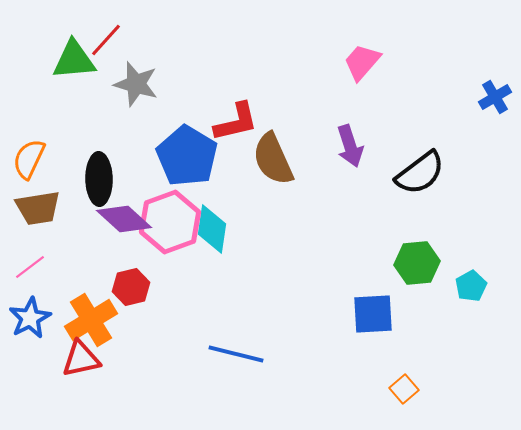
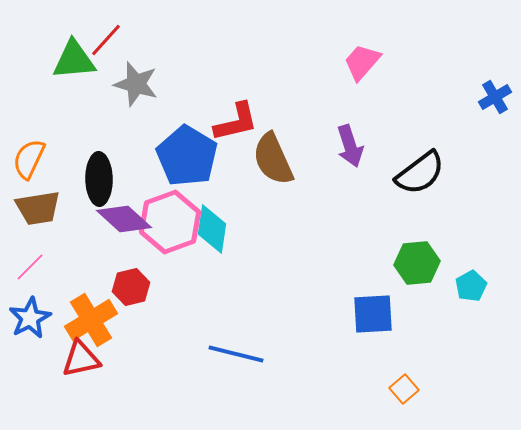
pink line: rotated 8 degrees counterclockwise
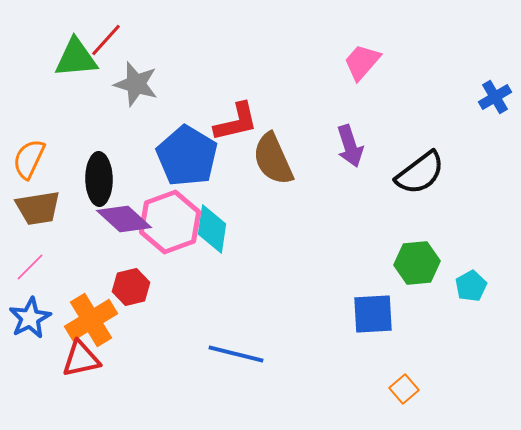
green triangle: moved 2 px right, 2 px up
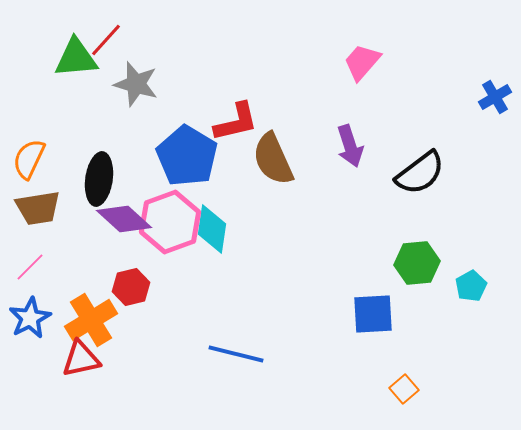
black ellipse: rotated 9 degrees clockwise
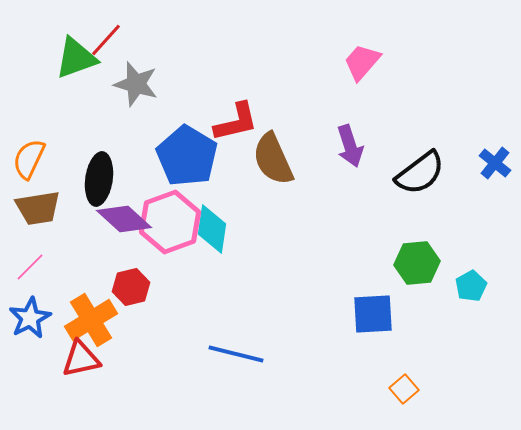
green triangle: rotated 15 degrees counterclockwise
blue cross: moved 66 px down; rotated 20 degrees counterclockwise
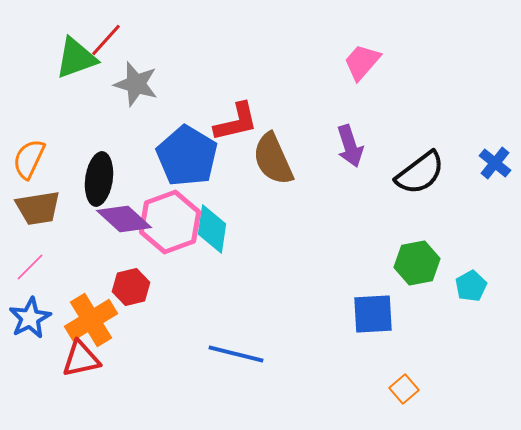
green hexagon: rotated 6 degrees counterclockwise
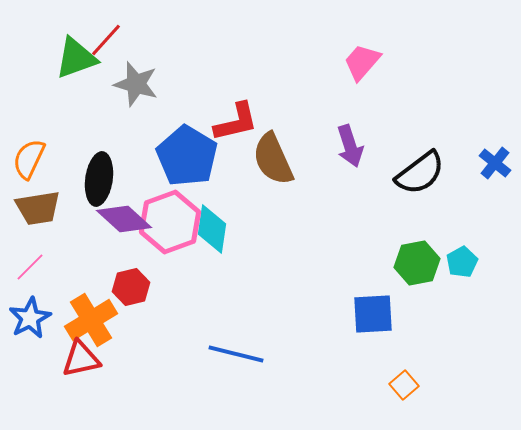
cyan pentagon: moved 9 px left, 24 px up
orange square: moved 4 px up
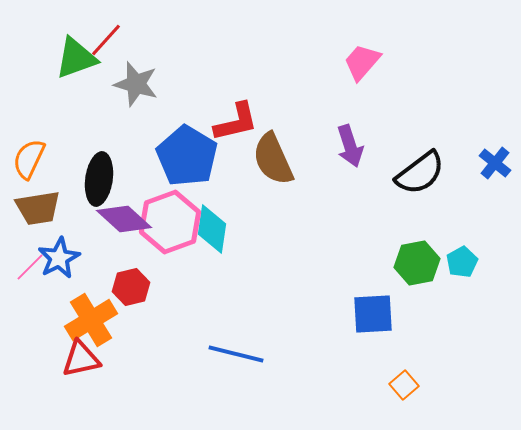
blue star: moved 29 px right, 60 px up
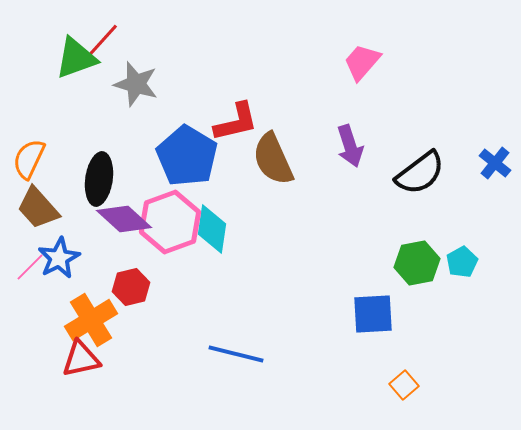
red line: moved 3 px left
brown trapezoid: rotated 57 degrees clockwise
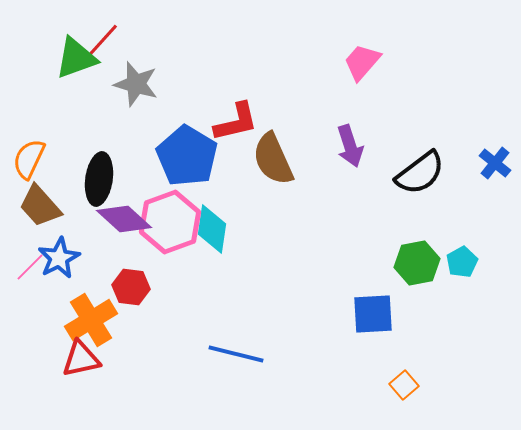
brown trapezoid: moved 2 px right, 2 px up
red hexagon: rotated 21 degrees clockwise
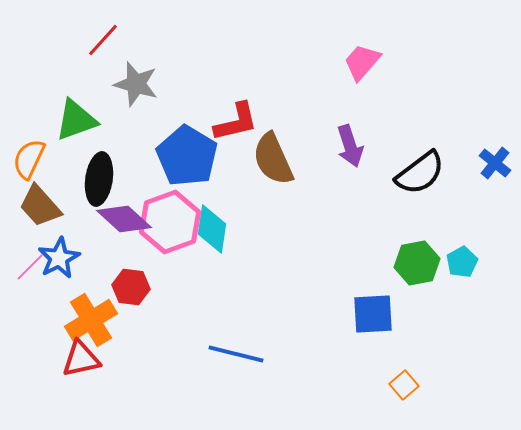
green triangle: moved 62 px down
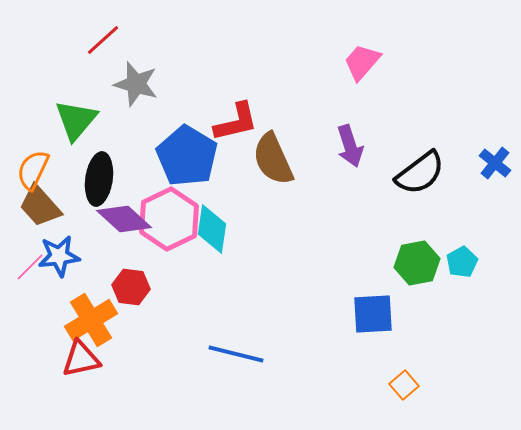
red line: rotated 6 degrees clockwise
green triangle: rotated 30 degrees counterclockwise
orange semicircle: moved 4 px right, 11 px down
pink hexagon: moved 1 px left, 3 px up; rotated 6 degrees counterclockwise
blue star: moved 2 px up; rotated 21 degrees clockwise
